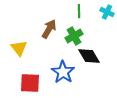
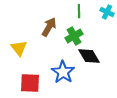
brown arrow: moved 2 px up
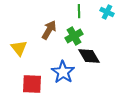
brown arrow: moved 3 px down
red square: moved 2 px right, 1 px down
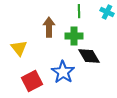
brown arrow: moved 3 px up; rotated 30 degrees counterclockwise
green cross: rotated 30 degrees clockwise
red square: moved 3 px up; rotated 30 degrees counterclockwise
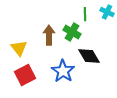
green line: moved 6 px right, 3 px down
brown arrow: moved 8 px down
green cross: moved 2 px left, 4 px up; rotated 30 degrees clockwise
blue star: moved 1 px up
red square: moved 7 px left, 6 px up
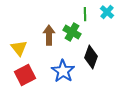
cyan cross: rotated 16 degrees clockwise
black diamond: moved 2 px right, 1 px down; rotated 50 degrees clockwise
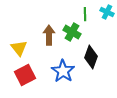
cyan cross: rotated 16 degrees counterclockwise
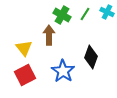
green line: rotated 32 degrees clockwise
green cross: moved 10 px left, 17 px up
yellow triangle: moved 5 px right
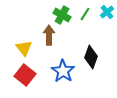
cyan cross: rotated 24 degrees clockwise
red square: rotated 25 degrees counterclockwise
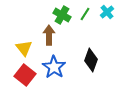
black diamond: moved 3 px down
blue star: moved 9 px left, 4 px up
